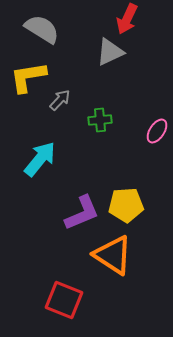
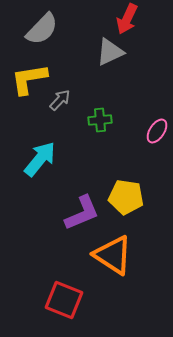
gray semicircle: rotated 102 degrees clockwise
yellow L-shape: moved 1 px right, 2 px down
yellow pentagon: moved 8 px up; rotated 12 degrees clockwise
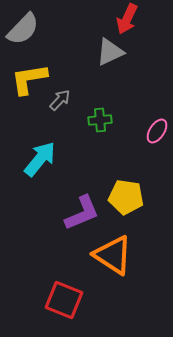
gray semicircle: moved 19 px left
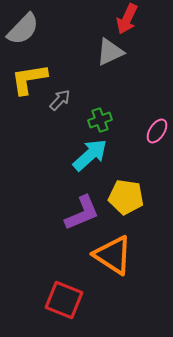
green cross: rotated 15 degrees counterclockwise
cyan arrow: moved 50 px right, 4 px up; rotated 9 degrees clockwise
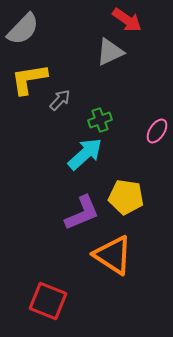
red arrow: moved 1 px down; rotated 80 degrees counterclockwise
cyan arrow: moved 5 px left, 1 px up
red square: moved 16 px left, 1 px down
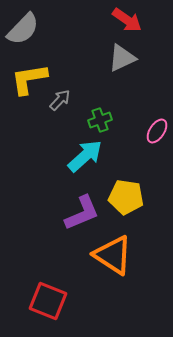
gray triangle: moved 12 px right, 6 px down
cyan arrow: moved 2 px down
